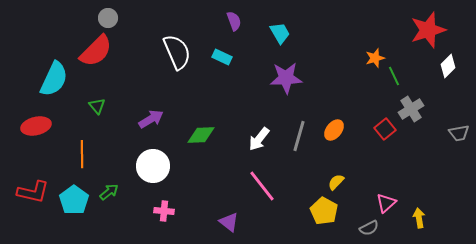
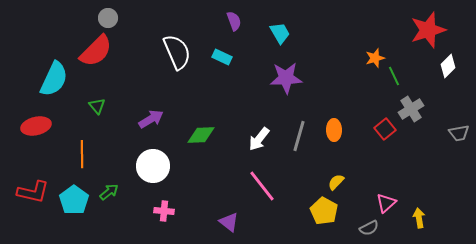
orange ellipse: rotated 40 degrees counterclockwise
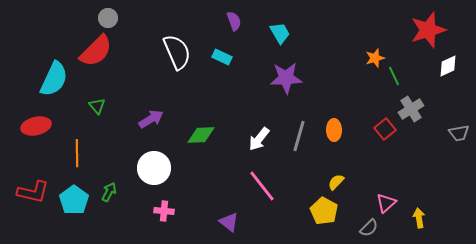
white diamond: rotated 20 degrees clockwise
orange line: moved 5 px left, 1 px up
white circle: moved 1 px right, 2 px down
green arrow: rotated 24 degrees counterclockwise
gray semicircle: rotated 18 degrees counterclockwise
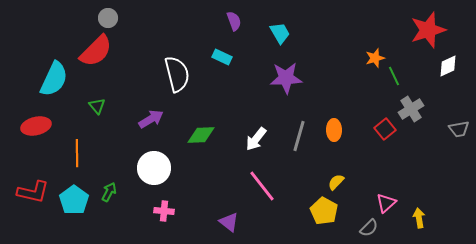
white semicircle: moved 22 px down; rotated 9 degrees clockwise
gray trapezoid: moved 4 px up
white arrow: moved 3 px left
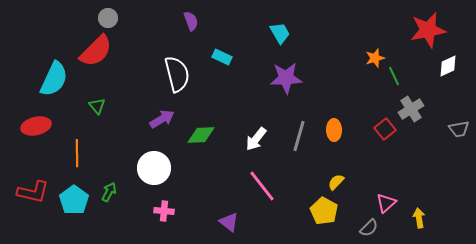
purple semicircle: moved 43 px left
red star: rotated 6 degrees clockwise
purple arrow: moved 11 px right
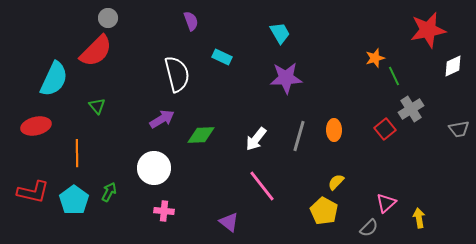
white diamond: moved 5 px right
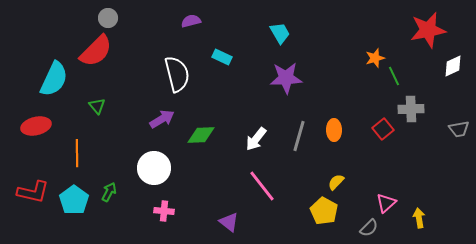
purple semicircle: rotated 84 degrees counterclockwise
gray cross: rotated 30 degrees clockwise
red square: moved 2 px left
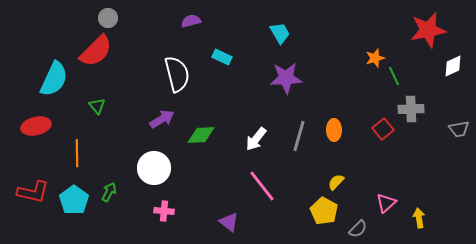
gray semicircle: moved 11 px left, 1 px down
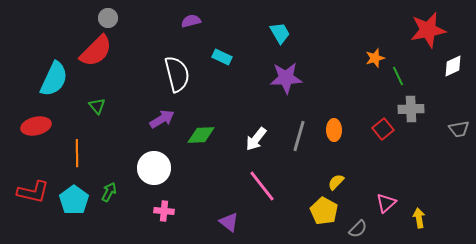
green line: moved 4 px right
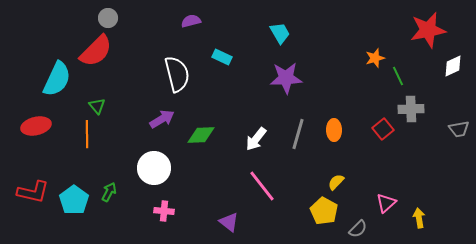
cyan semicircle: moved 3 px right
gray line: moved 1 px left, 2 px up
orange line: moved 10 px right, 19 px up
